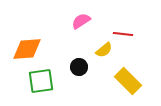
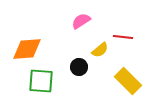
red line: moved 3 px down
yellow semicircle: moved 4 px left
green square: rotated 12 degrees clockwise
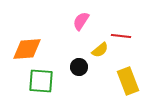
pink semicircle: rotated 24 degrees counterclockwise
red line: moved 2 px left, 1 px up
yellow rectangle: rotated 24 degrees clockwise
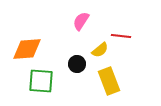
black circle: moved 2 px left, 3 px up
yellow rectangle: moved 19 px left
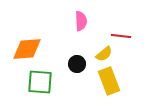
pink semicircle: rotated 144 degrees clockwise
yellow semicircle: moved 4 px right, 4 px down
green square: moved 1 px left, 1 px down
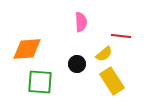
pink semicircle: moved 1 px down
yellow rectangle: moved 3 px right; rotated 12 degrees counterclockwise
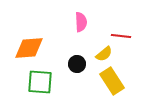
orange diamond: moved 2 px right, 1 px up
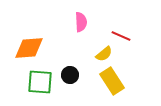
red line: rotated 18 degrees clockwise
black circle: moved 7 px left, 11 px down
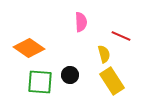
orange diamond: rotated 40 degrees clockwise
yellow semicircle: rotated 66 degrees counterclockwise
